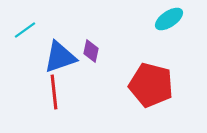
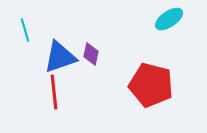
cyan line: rotated 70 degrees counterclockwise
purple diamond: moved 3 px down
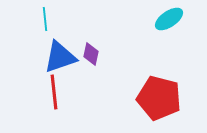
cyan line: moved 20 px right, 11 px up; rotated 10 degrees clockwise
red pentagon: moved 8 px right, 13 px down
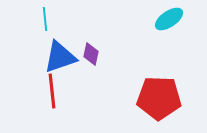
red line: moved 2 px left, 1 px up
red pentagon: rotated 12 degrees counterclockwise
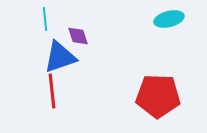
cyan ellipse: rotated 20 degrees clockwise
purple diamond: moved 13 px left, 18 px up; rotated 30 degrees counterclockwise
red pentagon: moved 1 px left, 2 px up
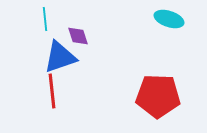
cyan ellipse: rotated 32 degrees clockwise
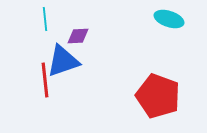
purple diamond: rotated 75 degrees counterclockwise
blue triangle: moved 3 px right, 4 px down
red line: moved 7 px left, 11 px up
red pentagon: rotated 18 degrees clockwise
